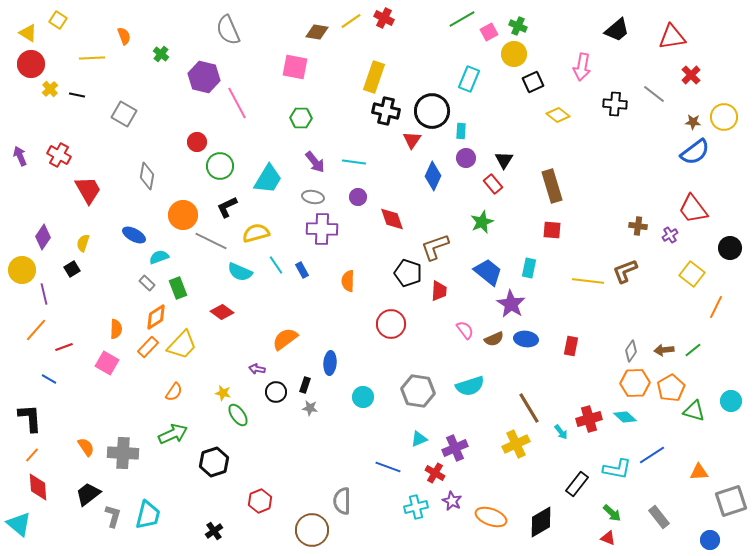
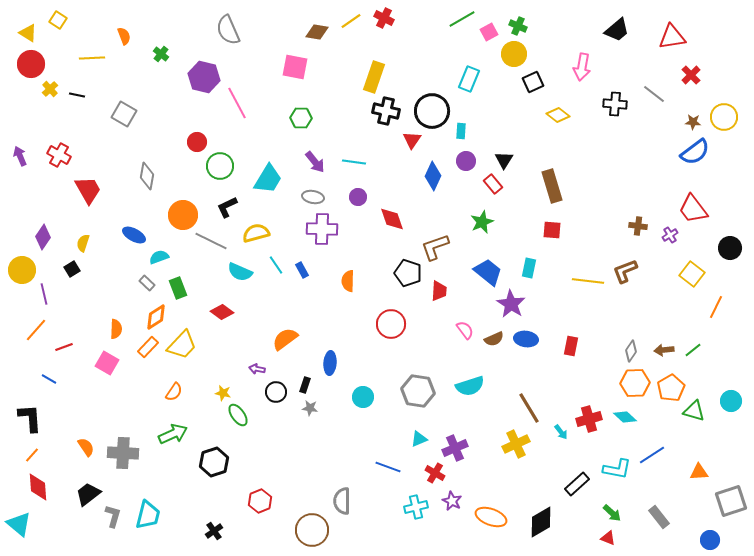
purple circle at (466, 158): moved 3 px down
black rectangle at (577, 484): rotated 10 degrees clockwise
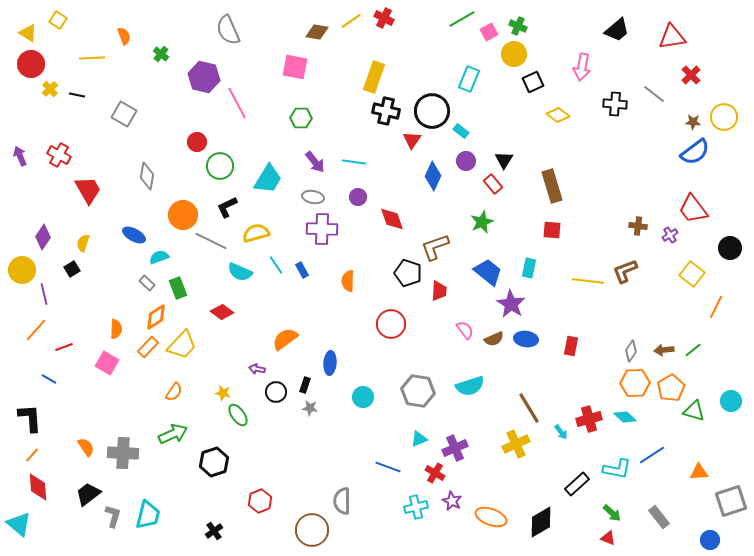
cyan rectangle at (461, 131): rotated 56 degrees counterclockwise
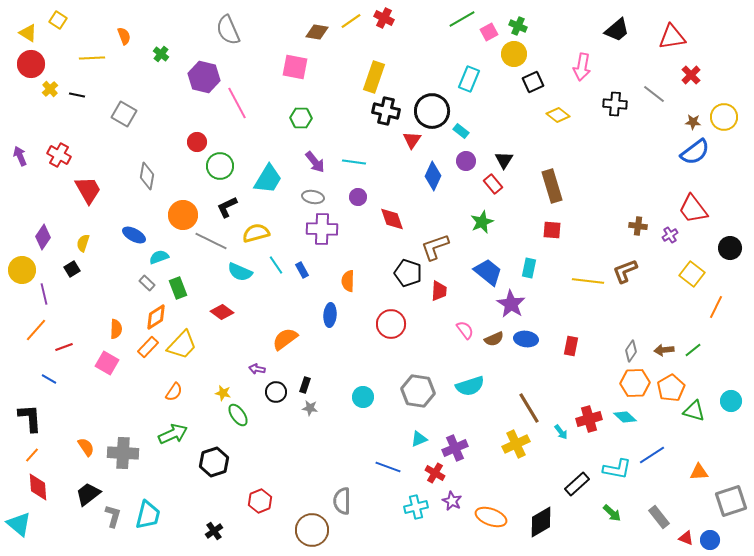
blue ellipse at (330, 363): moved 48 px up
red triangle at (608, 538): moved 78 px right
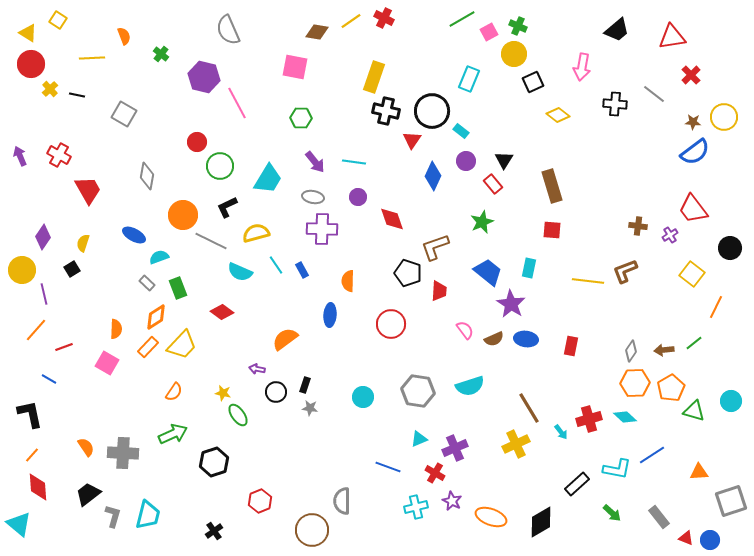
green line at (693, 350): moved 1 px right, 7 px up
black L-shape at (30, 418): moved 4 px up; rotated 8 degrees counterclockwise
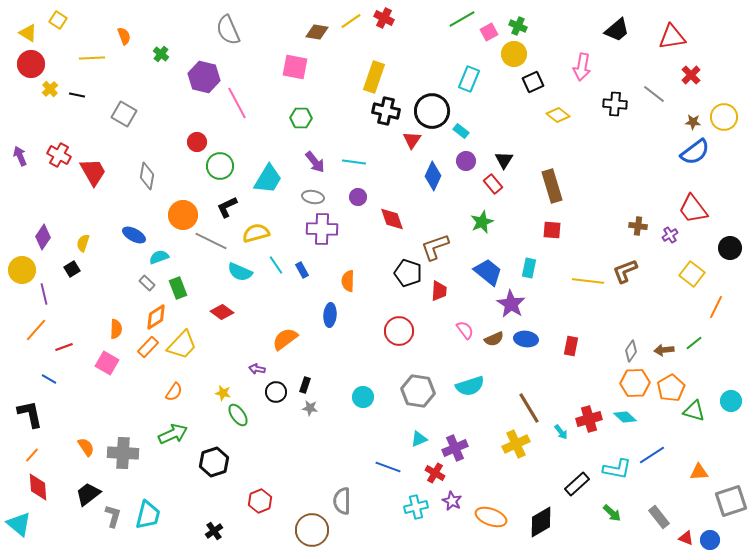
red trapezoid at (88, 190): moved 5 px right, 18 px up
red circle at (391, 324): moved 8 px right, 7 px down
